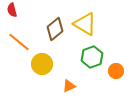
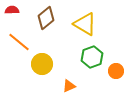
red semicircle: rotated 104 degrees clockwise
brown diamond: moved 9 px left, 11 px up
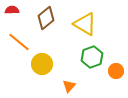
orange triangle: rotated 24 degrees counterclockwise
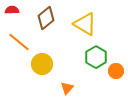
green hexagon: moved 4 px right; rotated 10 degrees counterclockwise
orange triangle: moved 2 px left, 2 px down
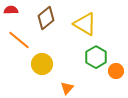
red semicircle: moved 1 px left
orange line: moved 2 px up
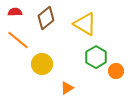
red semicircle: moved 4 px right, 2 px down
orange line: moved 1 px left
orange triangle: rotated 16 degrees clockwise
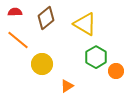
orange triangle: moved 2 px up
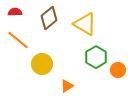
brown diamond: moved 3 px right
orange circle: moved 2 px right, 1 px up
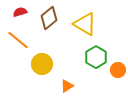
red semicircle: moved 5 px right; rotated 16 degrees counterclockwise
